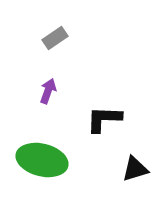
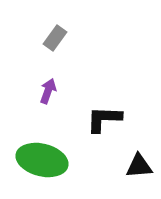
gray rectangle: rotated 20 degrees counterclockwise
black triangle: moved 4 px right, 3 px up; rotated 12 degrees clockwise
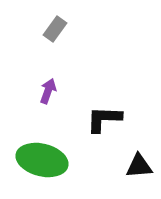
gray rectangle: moved 9 px up
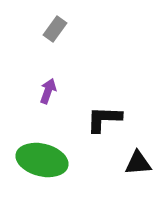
black triangle: moved 1 px left, 3 px up
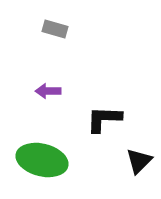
gray rectangle: rotated 70 degrees clockwise
purple arrow: rotated 110 degrees counterclockwise
black triangle: moved 1 px right, 2 px up; rotated 40 degrees counterclockwise
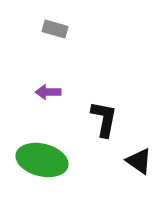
purple arrow: moved 1 px down
black L-shape: rotated 99 degrees clockwise
black triangle: rotated 40 degrees counterclockwise
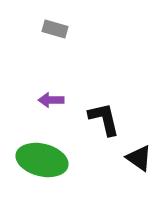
purple arrow: moved 3 px right, 8 px down
black L-shape: rotated 24 degrees counterclockwise
black triangle: moved 3 px up
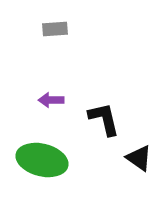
gray rectangle: rotated 20 degrees counterclockwise
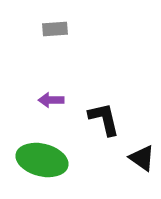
black triangle: moved 3 px right
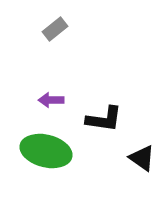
gray rectangle: rotated 35 degrees counterclockwise
black L-shape: rotated 111 degrees clockwise
green ellipse: moved 4 px right, 9 px up
